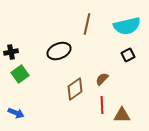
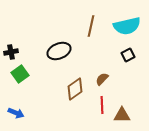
brown line: moved 4 px right, 2 px down
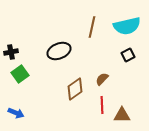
brown line: moved 1 px right, 1 px down
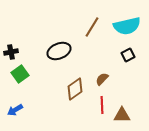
brown line: rotated 20 degrees clockwise
blue arrow: moved 1 px left, 3 px up; rotated 126 degrees clockwise
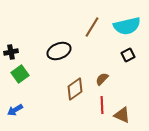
brown triangle: rotated 24 degrees clockwise
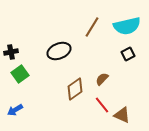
black square: moved 1 px up
red line: rotated 36 degrees counterclockwise
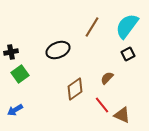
cyan semicircle: rotated 140 degrees clockwise
black ellipse: moved 1 px left, 1 px up
brown semicircle: moved 5 px right, 1 px up
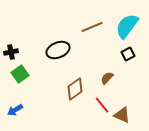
brown line: rotated 35 degrees clockwise
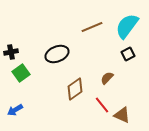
black ellipse: moved 1 px left, 4 px down
green square: moved 1 px right, 1 px up
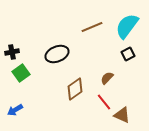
black cross: moved 1 px right
red line: moved 2 px right, 3 px up
